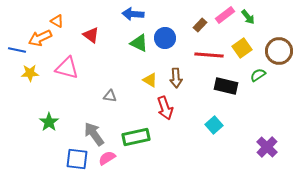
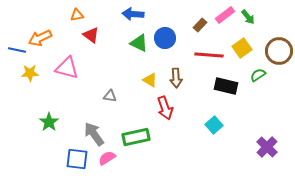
orange triangle: moved 20 px right, 6 px up; rotated 40 degrees counterclockwise
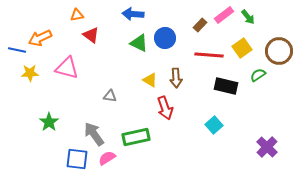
pink rectangle: moved 1 px left
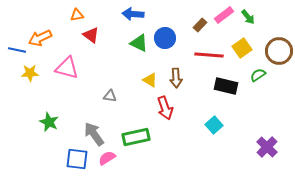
green star: rotated 12 degrees counterclockwise
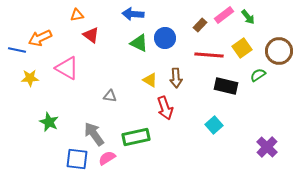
pink triangle: rotated 15 degrees clockwise
yellow star: moved 5 px down
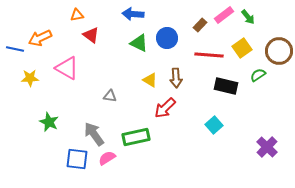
blue circle: moved 2 px right
blue line: moved 2 px left, 1 px up
red arrow: rotated 65 degrees clockwise
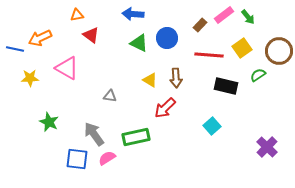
cyan square: moved 2 px left, 1 px down
